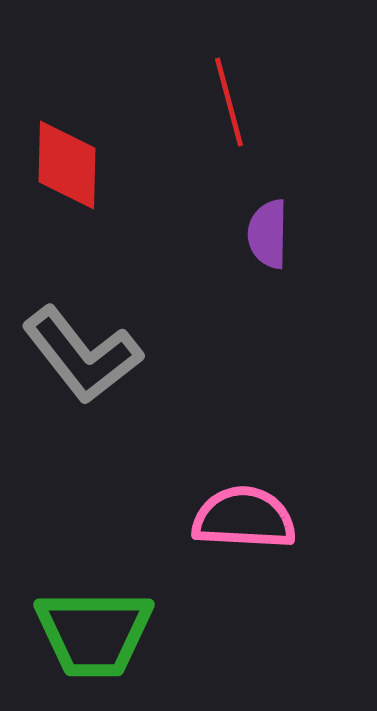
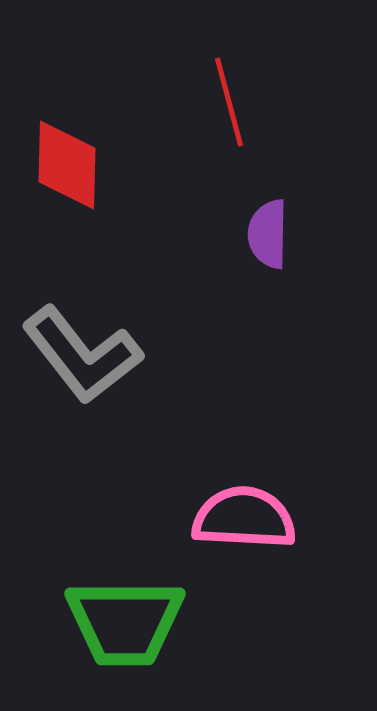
green trapezoid: moved 31 px right, 11 px up
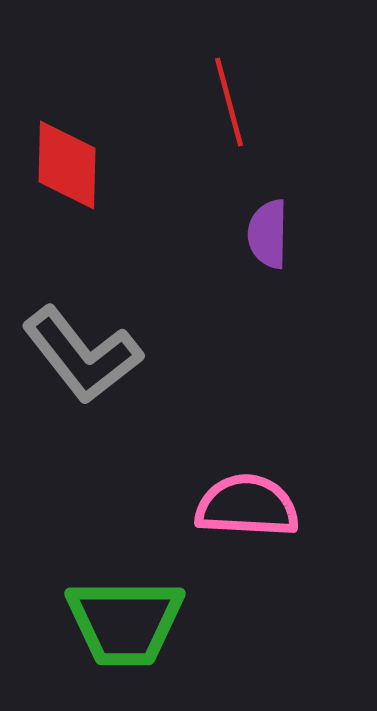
pink semicircle: moved 3 px right, 12 px up
